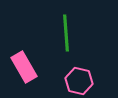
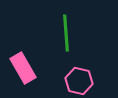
pink rectangle: moved 1 px left, 1 px down
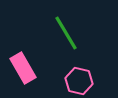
green line: rotated 27 degrees counterclockwise
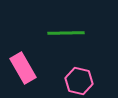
green line: rotated 60 degrees counterclockwise
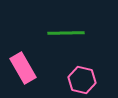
pink hexagon: moved 3 px right, 1 px up
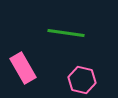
green line: rotated 9 degrees clockwise
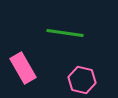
green line: moved 1 px left
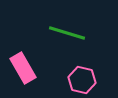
green line: moved 2 px right; rotated 9 degrees clockwise
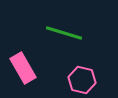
green line: moved 3 px left
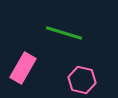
pink rectangle: rotated 60 degrees clockwise
